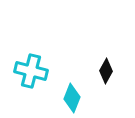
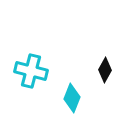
black diamond: moved 1 px left, 1 px up
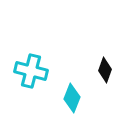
black diamond: rotated 10 degrees counterclockwise
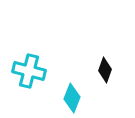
cyan cross: moved 2 px left
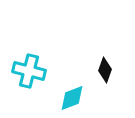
cyan diamond: rotated 48 degrees clockwise
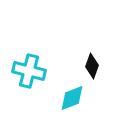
black diamond: moved 13 px left, 4 px up
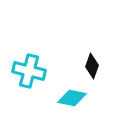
cyan diamond: rotated 32 degrees clockwise
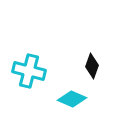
cyan diamond: moved 1 px down; rotated 12 degrees clockwise
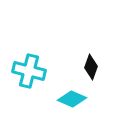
black diamond: moved 1 px left, 1 px down
